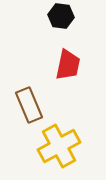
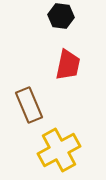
yellow cross: moved 4 px down
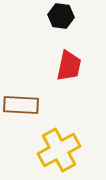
red trapezoid: moved 1 px right, 1 px down
brown rectangle: moved 8 px left; rotated 64 degrees counterclockwise
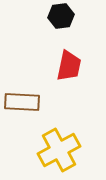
black hexagon: rotated 15 degrees counterclockwise
brown rectangle: moved 1 px right, 3 px up
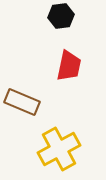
brown rectangle: rotated 20 degrees clockwise
yellow cross: moved 1 px up
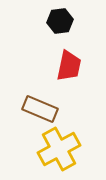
black hexagon: moved 1 px left, 5 px down
brown rectangle: moved 18 px right, 7 px down
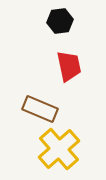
red trapezoid: rotated 24 degrees counterclockwise
yellow cross: rotated 12 degrees counterclockwise
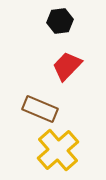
red trapezoid: moved 2 px left; rotated 124 degrees counterclockwise
yellow cross: moved 1 px left, 1 px down
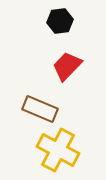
yellow cross: rotated 21 degrees counterclockwise
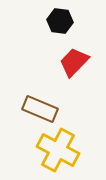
black hexagon: rotated 15 degrees clockwise
red trapezoid: moved 7 px right, 4 px up
